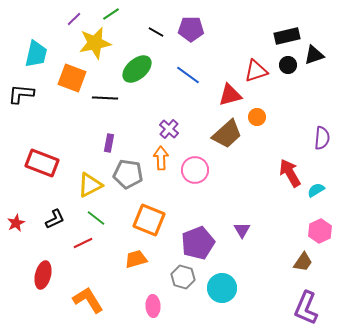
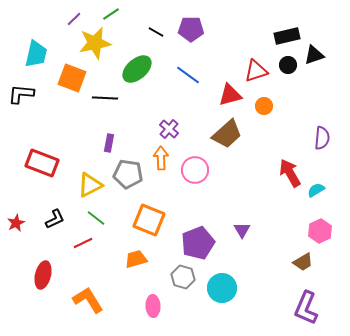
orange circle at (257, 117): moved 7 px right, 11 px up
brown trapezoid at (303, 262): rotated 25 degrees clockwise
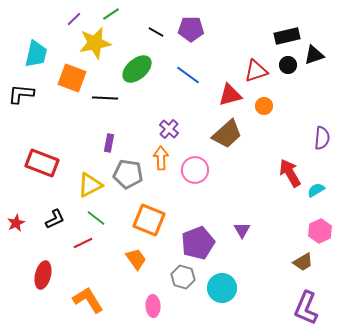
orange trapezoid at (136, 259): rotated 70 degrees clockwise
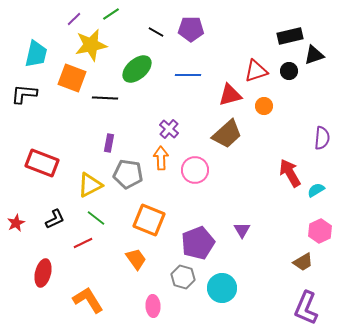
black rectangle at (287, 36): moved 3 px right
yellow star at (95, 43): moved 4 px left, 2 px down
black circle at (288, 65): moved 1 px right, 6 px down
blue line at (188, 75): rotated 35 degrees counterclockwise
black L-shape at (21, 94): moved 3 px right
red ellipse at (43, 275): moved 2 px up
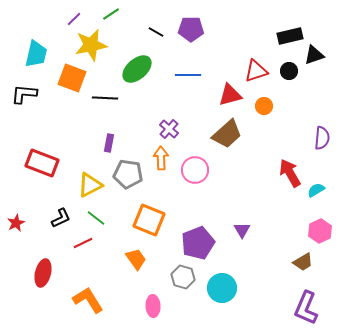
black L-shape at (55, 219): moved 6 px right, 1 px up
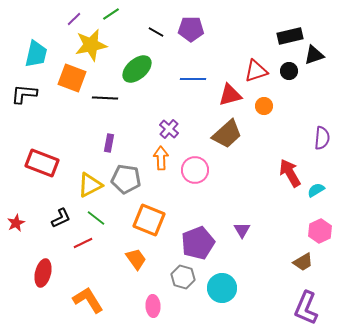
blue line at (188, 75): moved 5 px right, 4 px down
gray pentagon at (128, 174): moved 2 px left, 5 px down
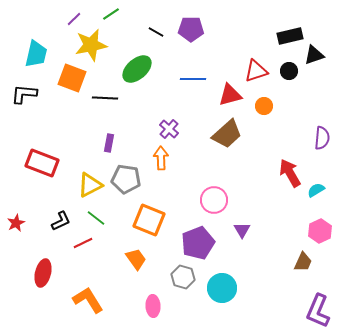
pink circle at (195, 170): moved 19 px right, 30 px down
black L-shape at (61, 218): moved 3 px down
brown trapezoid at (303, 262): rotated 35 degrees counterclockwise
purple L-shape at (306, 308): moved 12 px right, 3 px down
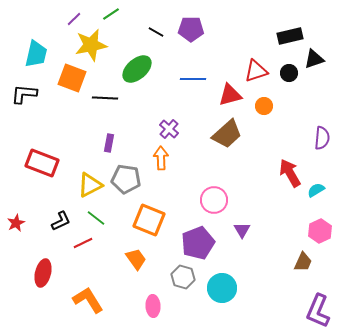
black triangle at (314, 55): moved 4 px down
black circle at (289, 71): moved 2 px down
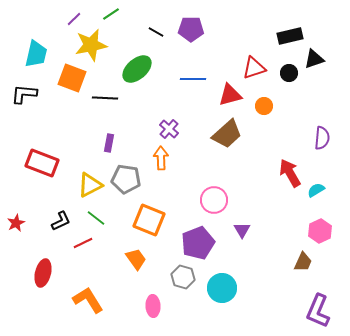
red triangle at (256, 71): moved 2 px left, 3 px up
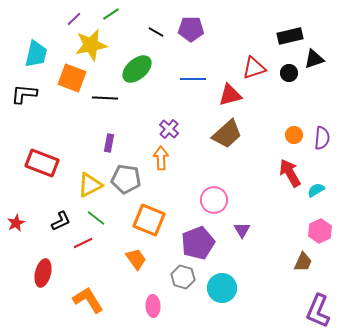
orange circle at (264, 106): moved 30 px right, 29 px down
